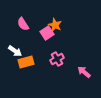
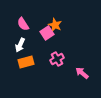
white arrow: moved 5 px right, 6 px up; rotated 80 degrees clockwise
pink arrow: moved 2 px left, 1 px down
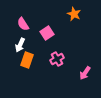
orange star: moved 19 px right, 11 px up
orange rectangle: moved 1 px right, 2 px up; rotated 56 degrees counterclockwise
pink arrow: moved 3 px right; rotated 96 degrees counterclockwise
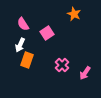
pink cross: moved 5 px right, 6 px down; rotated 16 degrees counterclockwise
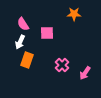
orange star: rotated 24 degrees counterclockwise
pink square: rotated 32 degrees clockwise
white arrow: moved 3 px up
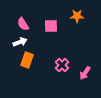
orange star: moved 3 px right, 2 px down
pink square: moved 4 px right, 7 px up
white arrow: rotated 136 degrees counterclockwise
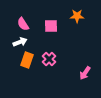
pink cross: moved 13 px left, 6 px up
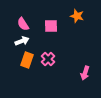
orange star: rotated 16 degrees clockwise
white arrow: moved 2 px right, 1 px up
pink cross: moved 1 px left
pink arrow: rotated 16 degrees counterclockwise
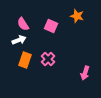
pink square: rotated 24 degrees clockwise
white arrow: moved 3 px left, 1 px up
orange rectangle: moved 2 px left
